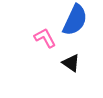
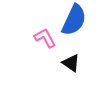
blue semicircle: moved 1 px left
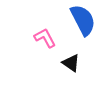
blue semicircle: moved 9 px right; rotated 52 degrees counterclockwise
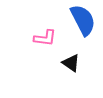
pink L-shape: rotated 125 degrees clockwise
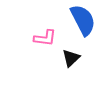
black triangle: moved 5 px up; rotated 42 degrees clockwise
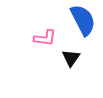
black triangle: rotated 12 degrees counterclockwise
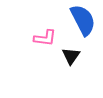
black triangle: moved 2 px up
